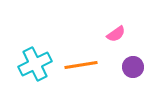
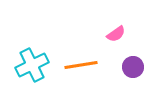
cyan cross: moved 3 px left, 1 px down
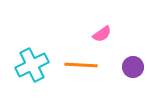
pink semicircle: moved 14 px left
orange line: rotated 12 degrees clockwise
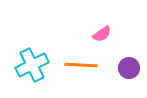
purple circle: moved 4 px left, 1 px down
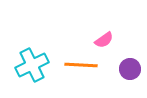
pink semicircle: moved 2 px right, 6 px down
purple circle: moved 1 px right, 1 px down
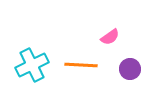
pink semicircle: moved 6 px right, 3 px up
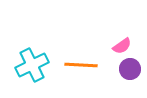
pink semicircle: moved 12 px right, 9 px down
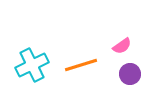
orange line: rotated 20 degrees counterclockwise
purple circle: moved 5 px down
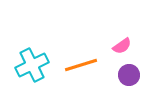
purple circle: moved 1 px left, 1 px down
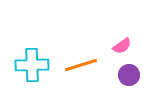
cyan cross: rotated 24 degrees clockwise
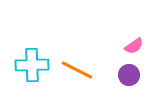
pink semicircle: moved 12 px right
orange line: moved 4 px left, 5 px down; rotated 44 degrees clockwise
